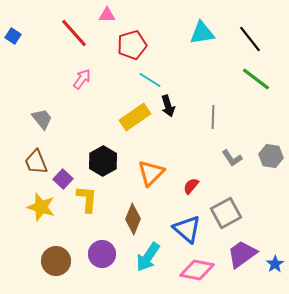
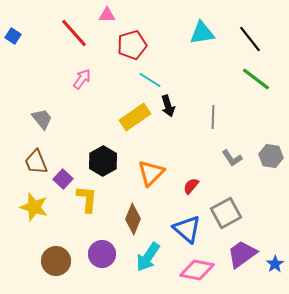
yellow star: moved 7 px left
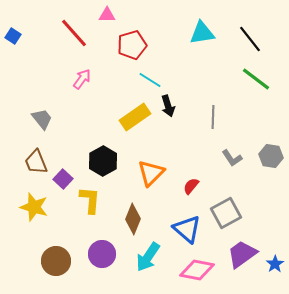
yellow L-shape: moved 3 px right, 1 px down
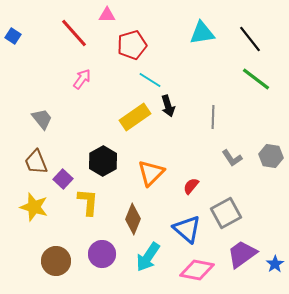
yellow L-shape: moved 2 px left, 2 px down
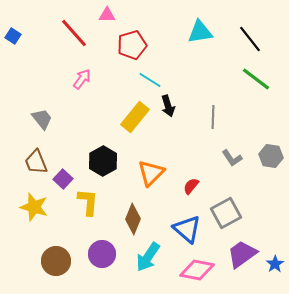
cyan triangle: moved 2 px left, 1 px up
yellow rectangle: rotated 16 degrees counterclockwise
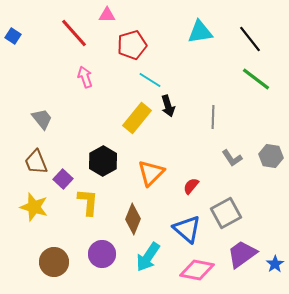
pink arrow: moved 3 px right, 2 px up; rotated 55 degrees counterclockwise
yellow rectangle: moved 2 px right, 1 px down
brown circle: moved 2 px left, 1 px down
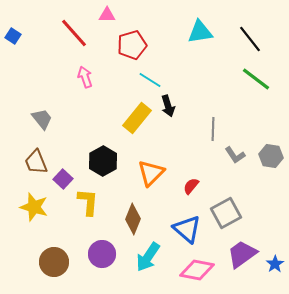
gray line: moved 12 px down
gray L-shape: moved 3 px right, 3 px up
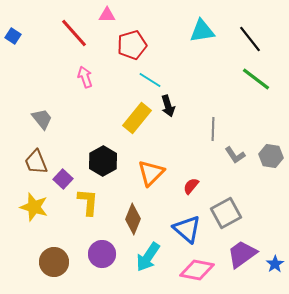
cyan triangle: moved 2 px right, 1 px up
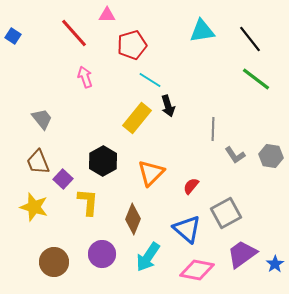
brown trapezoid: moved 2 px right
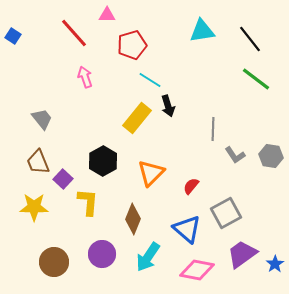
yellow star: rotated 16 degrees counterclockwise
